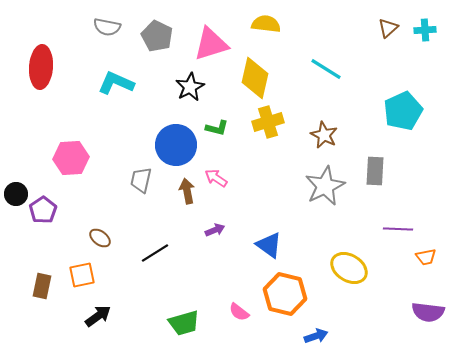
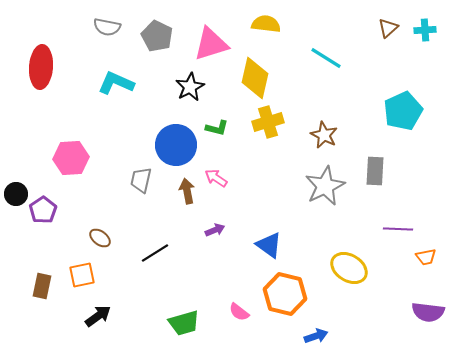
cyan line: moved 11 px up
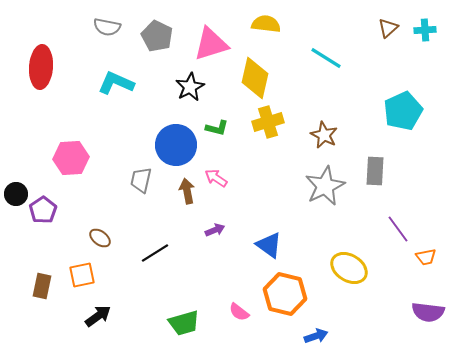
purple line: rotated 52 degrees clockwise
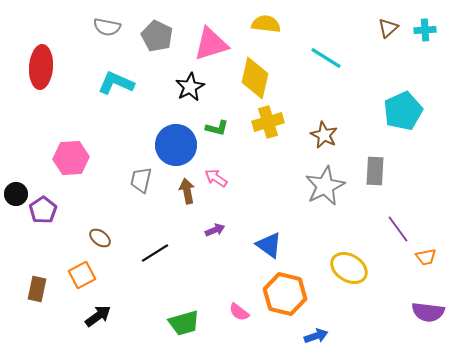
orange square: rotated 16 degrees counterclockwise
brown rectangle: moved 5 px left, 3 px down
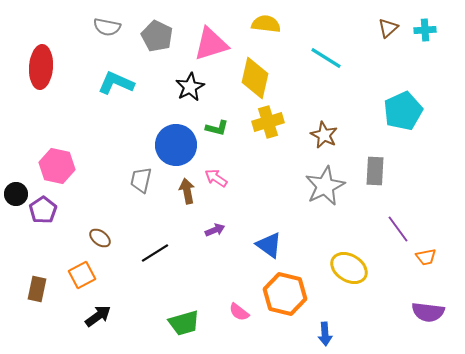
pink hexagon: moved 14 px left, 8 px down; rotated 16 degrees clockwise
blue arrow: moved 9 px right, 2 px up; rotated 105 degrees clockwise
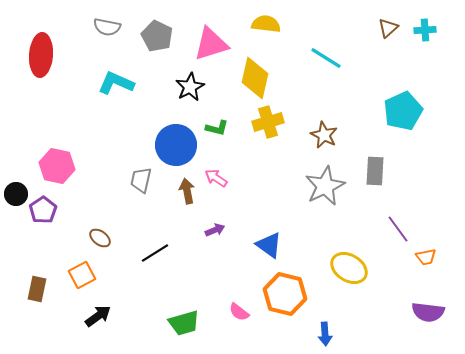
red ellipse: moved 12 px up
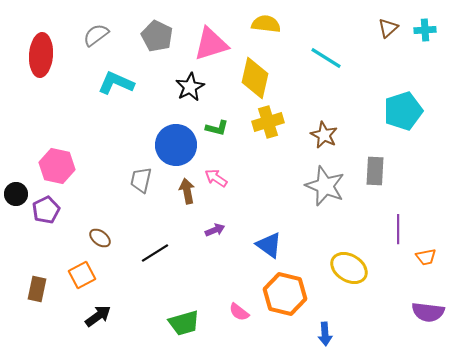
gray semicircle: moved 11 px left, 8 px down; rotated 132 degrees clockwise
cyan pentagon: rotated 6 degrees clockwise
gray star: rotated 24 degrees counterclockwise
purple pentagon: moved 3 px right; rotated 8 degrees clockwise
purple line: rotated 36 degrees clockwise
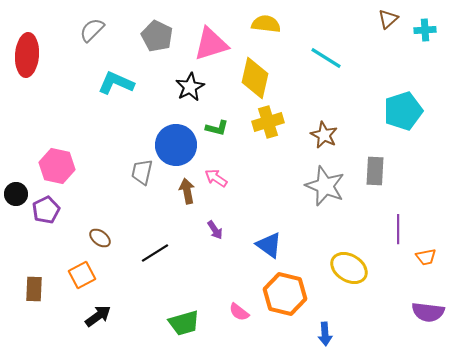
brown triangle: moved 9 px up
gray semicircle: moved 4 px left, 5 px up; rotated 8 degrees counterclockwise
red ellipse: moved 14 px left
gray trapezoid: moved 1 px right, 8 px up
purple arrow: rotated 78 degrees clockwise
brown rectangle: moved 3 px left; rotated 10 degrees counterclockwise
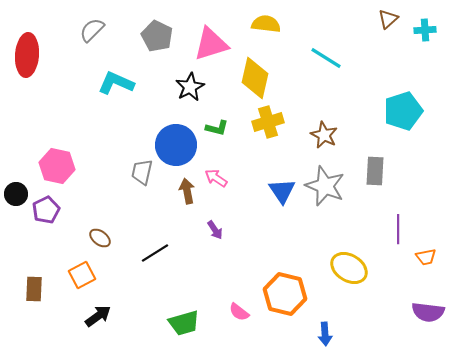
blue triangle: moved 13 px right, 54 px up; rotated 20 degrees clockwise
